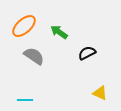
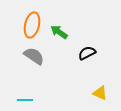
orange ellipse: moved 8 px right, 1 px up; rotated 35 degrees counterclockwise
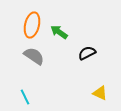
cyan line: moved 3 px up; rotated 63 degrees clockwise
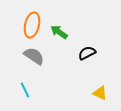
cyan line: moved 7 px up
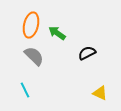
orange ellipse: moved 1 px left
green arrow: moved 2 px left, 1 px down
gray semicircle: rotated 10 degrees clockwise
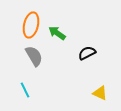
gray semicircle: rotated 15 degrees clockwise
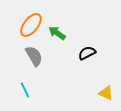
orange ellipse: rotated 25 degrees clockwise
yellow triangle: moved 6 px right
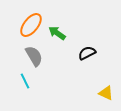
cyan line: moved 9 px up
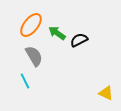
black semicircle: moved 8 px left, 13 px up
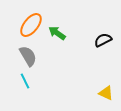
black semicircle: moved 24 px right
gray semicircle: moved 6 px left
